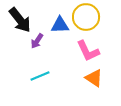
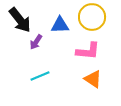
yellow circle: moved 6 px right
purple arrow: moved 1 px left, 1 px down
pink L-shape: rotated 60 degrees counterclockwise
orange triangle: moved 1 px left, 1 px down
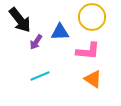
blue triangle: moved 7 px down
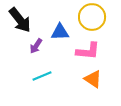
purple arrow: moved 4 px down
cyan line: moved 2 px right
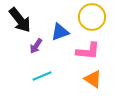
blue triangle: rotated 18 degrees counterclockwise
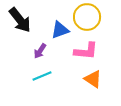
yellow circle: moved 5 px left
blue triangle: moved 2 px up
purple arrow: moved 4 px right, 5 px down
pink L-shape: moved 2 px left
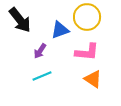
pink L-shape: moved 1 px right, 1 px down
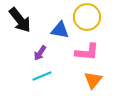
blue triangle: rotated 30 degrees clockwise
purple arrow: moved 2 px down
orange triangle: moved 1 px down; rotated 36 degrees clockwise
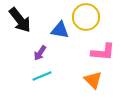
yellow circle: moved 1 px left
pink L-shape: moved 16 px right
orange triangle: rotated 24 degrees counterclockwise
